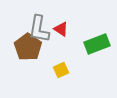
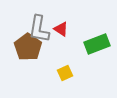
yellow square: moved 4 px right, 3 px down
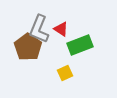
gray L-shape: rotated 12 degrees clockwise
green rectangle: moved 17 px left, 1 px down
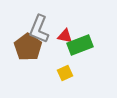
red triangle: moved 4 px right, 7 px down; rotated 21 degrees counterclockwise
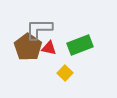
gray L-shape: rotated 68 degrees clockwise
red triangle: moved 16 px left, 12 px down
yellow square: rotated 21 degrees counterclockwise
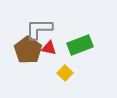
brown pentagon: moved 3 px down
